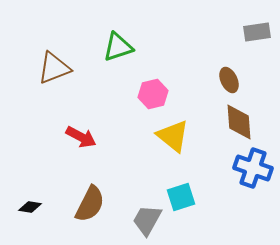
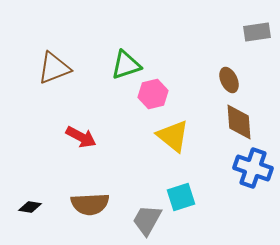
green triangle: moved 8 px right, 18 px down
brown semicircle: rotated 60 degrees clockwise
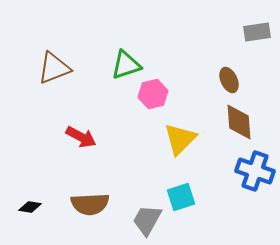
yellow triangle: moved 7 px right, 3 px down; rotated 36 degrees clockwise
blue cross: moved 2 px right, 3 px down
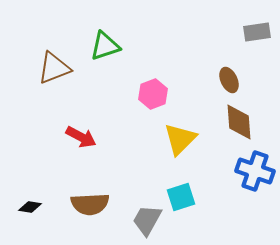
green triangle: moved 21 px left, 19 px up
pink hexagon: rotated 8 degrees counterclockwise
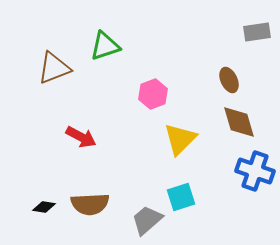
brown diamond: rotated 12 degrees counterclockwise
black diamond: moved 14 px right
gray trapezoid: rotated 20 degrees clockwise
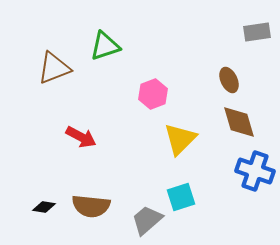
brown semicircle: moved 1 px right, 2 px down; rotated 9 degrees clockwise
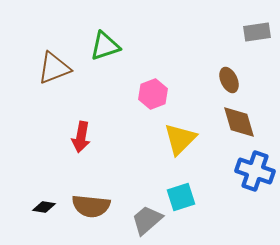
red arrow: rotated 72 degrees clockwise
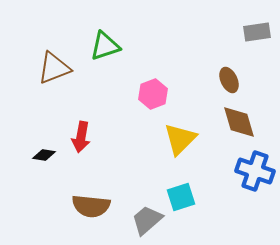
black diamond: moved 52 px up
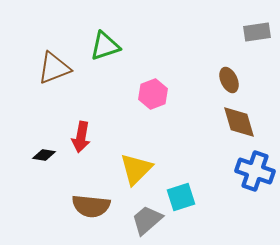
yellow triangle: moved 44 px left, 30 px down
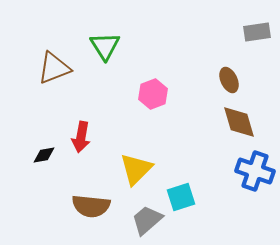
green triangle: rotated 44 degrees counterclockwise
black diamond: rotated 20 degrees counterclockwise
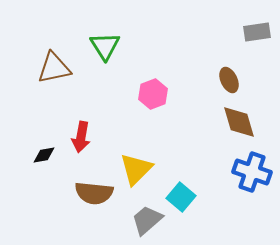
brown triangle: rotated 9 degrees clockwise
blue cross: moved 3 px left, 1 px down
cyan square: rotated 32 degrees counterclockwise
brown semicircle: moved 3 px right, 13 px up
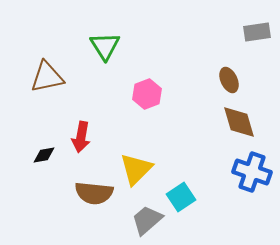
brown triangle: moved 7 px left, 9 px down
pink hexagon: moved 6 px left
cyan square: rotated 16 degrees clockwise
